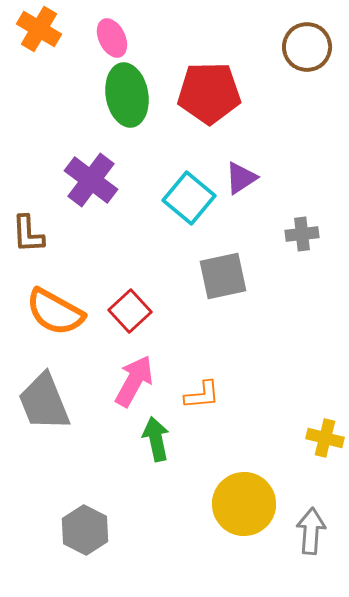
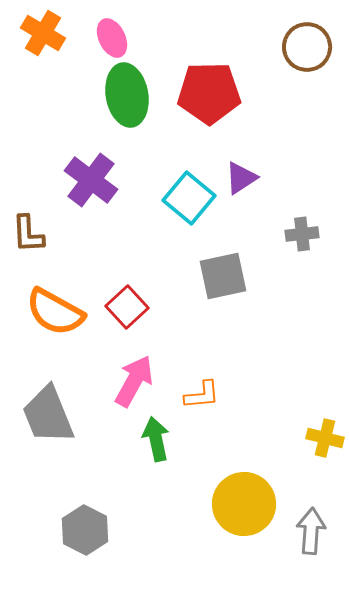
orange cross: moved 4 px right, 4 px down
red square: moved 3 px left, 4 px up
gray trapezoid: moved 4 px right, 13 px down
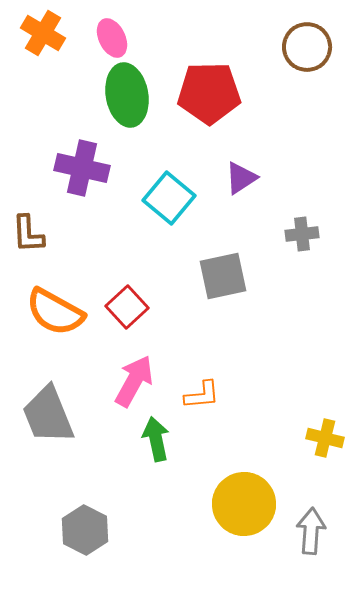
purple cross: moved 9 px left, 12 px up; rotated 24 degrees counterclockwise
cyan square: moved 20 px left
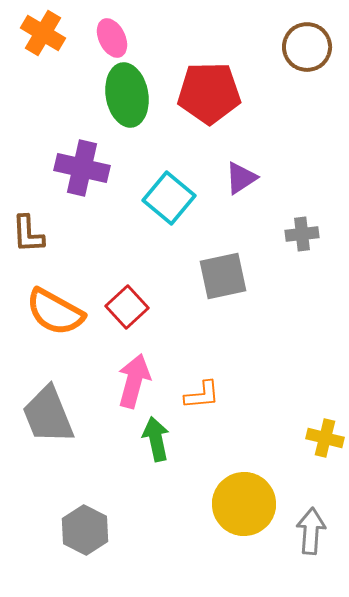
pink arrow: rotated 14 degrees counterclockwise
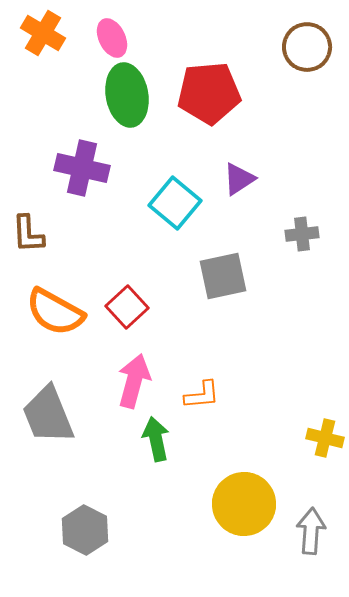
red pentagon: rotated 4 degrees counterclockwise
purple triangle: moved 2 px left, 1 px down
cyan square: moved 6 px right, 5 px down
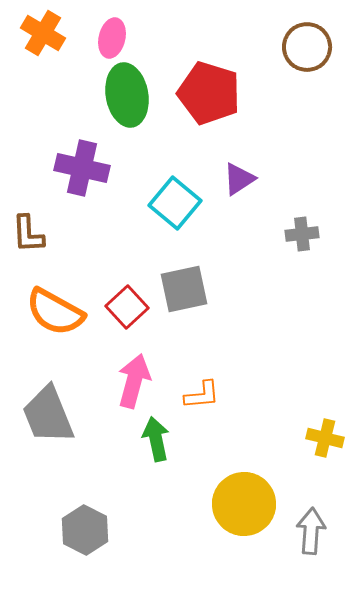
pink ellipse: rotated 39 degrees clockwise
red pentagon: rotated 22 degrees clockwise
gray square: moved 39 px left, 13 px down
